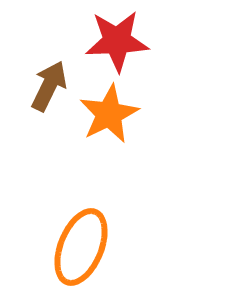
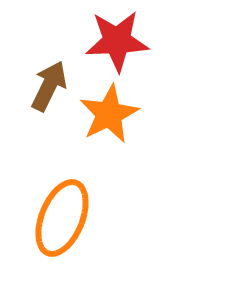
orange ellipse: moved 19 px left, 29 px up
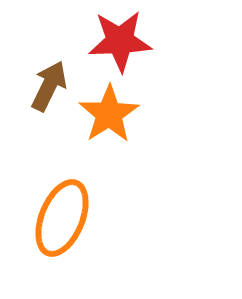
red star: moved 3 px right
orange star: rotated 6 degrees counterclockwise
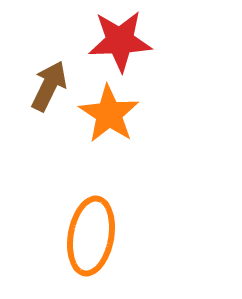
orange star: rotated 6 degrees counterclockwise
orange ellipse: moved 29 px right, 18 px down; rotated 12 degrees counterclockwise
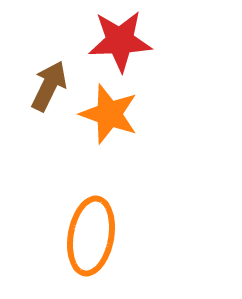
orange star: rotated 14 degrees counterclockwise
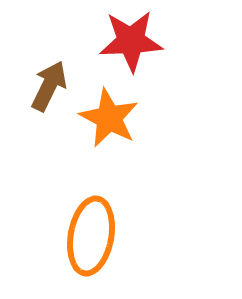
red star: moved 11 px right
orange star: moved 4 px down; rotated 8 degrees clockwise
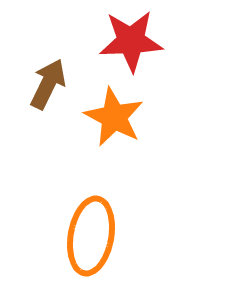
brown arrow: moved 1 px left, 2 px up
orange star: moved 5 px right, 1 px up
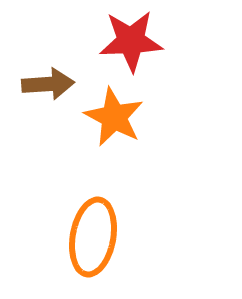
brown arrow: rotated 60 degrees clockwise
orange ellipse: moved 2 px right, 1 px down
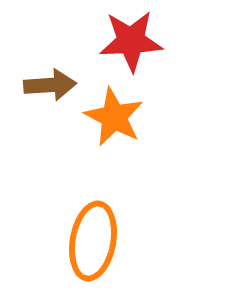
brown arrow: moved 2 px right, 1 px down
orange ellipse: moved 4 px down
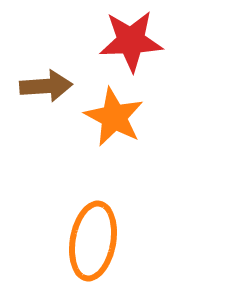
brown arrow: moved 4 px left, 1 px down
